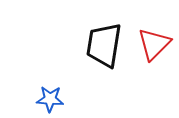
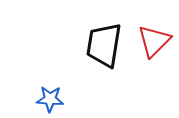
red triangle: moved 3 px up
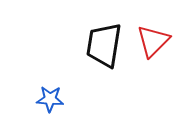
red triangle: moved 1 px left
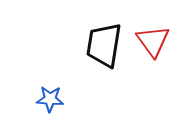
red triangle: rotated 21 degrees counterclockwise
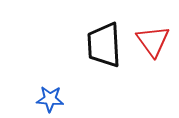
black trapezoid: rotated 12 degrees counterclockwise
